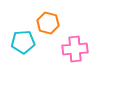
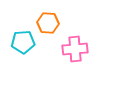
orange hexagon: rotated 10 degrees counterclockwise
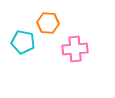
cyan pentagon: rotated 15 degrees clockwise
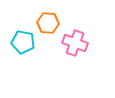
pink cross: moved 6 px up; rotated 25 degrees clockwise
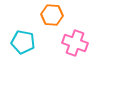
orange hexagon: moved 4 px right, 8 px up
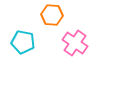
pink cross: rotated 15 degrees clockwise
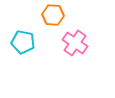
orange hexagon: moved 1 px right
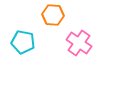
pink cross: moved 4 px right
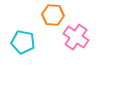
pink cross: moved 3 px left, 6 px up
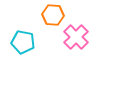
pink cross: rotated 10 degrees clockwise
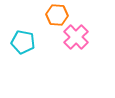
orange hexagon: moved 4 px right
